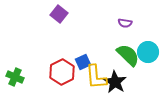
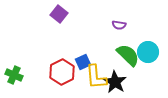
purple semicircle: moved 6 px left, 2 px down
green cross: moved 1 px left, 2 px up
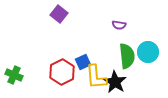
green semicircle: moved 1 px left, 1 px down; rotated 40 degrees clockwise
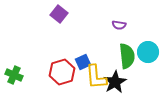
red hexagon: rotated 10 degrees clockwise
black star: rotated 10 degrees clockwise
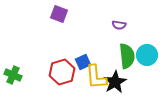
purple square: rotated 18 degrees counterclockwise
cyan circle: moved 1 px left, 3 px down
green cross: moved 1 px left
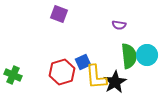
green semicircle: moved 2 px right
